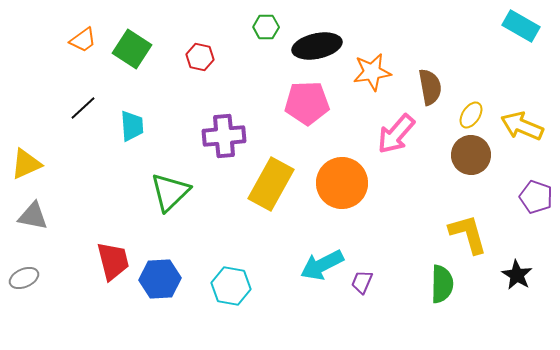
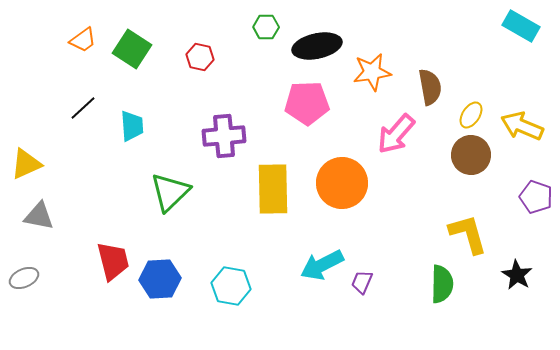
yellow rectangle: moved 2 px right, 5 px down; rotated 30 degrees counterclockwise
gray triangle: moved 6 px right
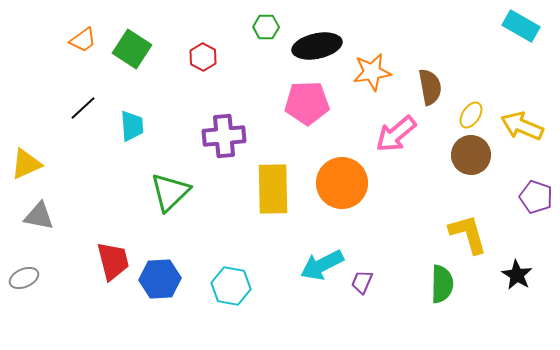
red hexagon: moved 3 px right; rotated 16 degrees clockwise
pink arrow: rotated 9 degrees clockwise
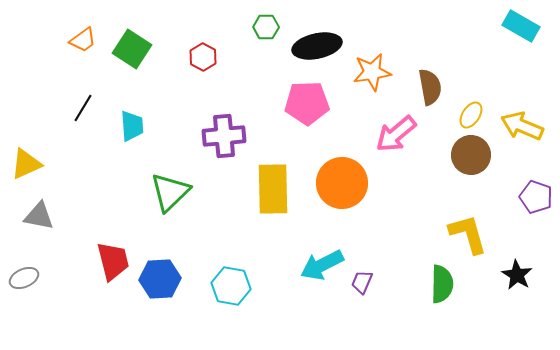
black line: rotated 16 degrees counterclockwise
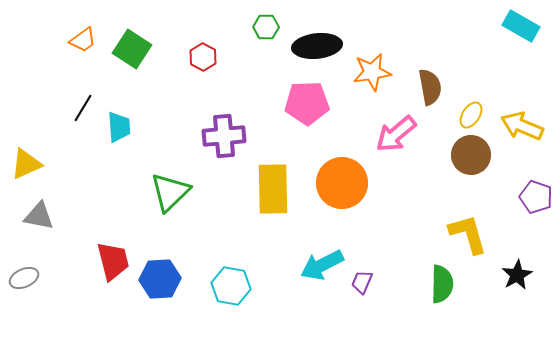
black ellipse: rotated 6 degrees clockwise
cyan trapezoid: moved 13 px left, 1 px down
black star: rotated 12 degrees clockwise
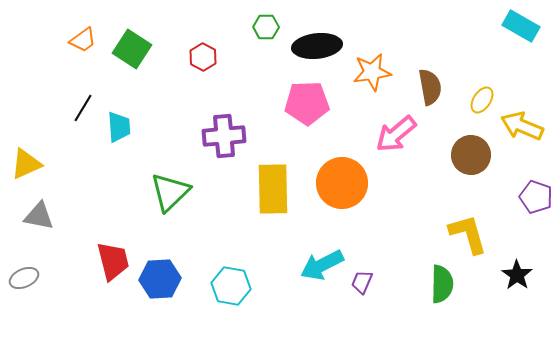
yellow ellipse: moved 11 px right, 15 px up
black star: rotated 8 degrees counterclockwise
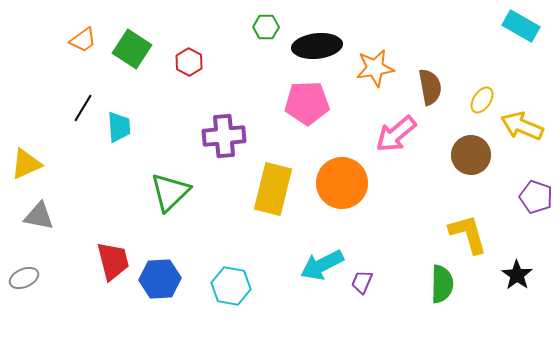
red hexagon: moved 14 px left, 5 px down
orange star: moved 3 px right, 4 px up
yellow rectangle: rotated 15 degrees clockwise
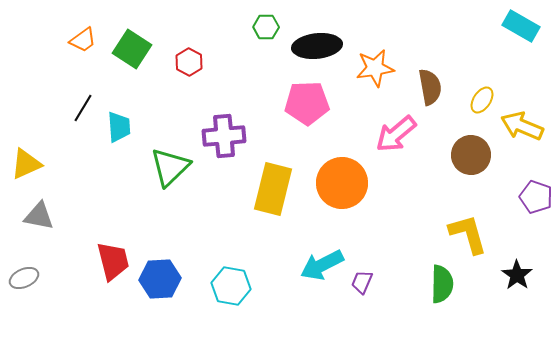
green triangle: moved 25 px up
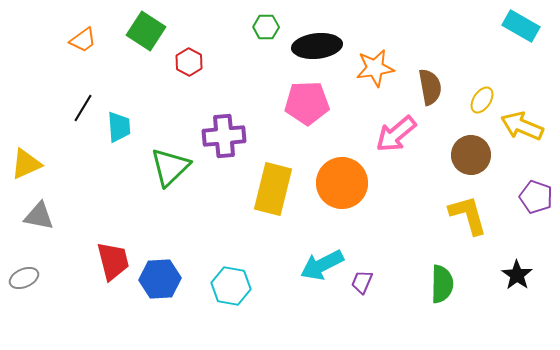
green square: moved 14 px right, 18 px up
yellow L-shape: moved 19 px up
